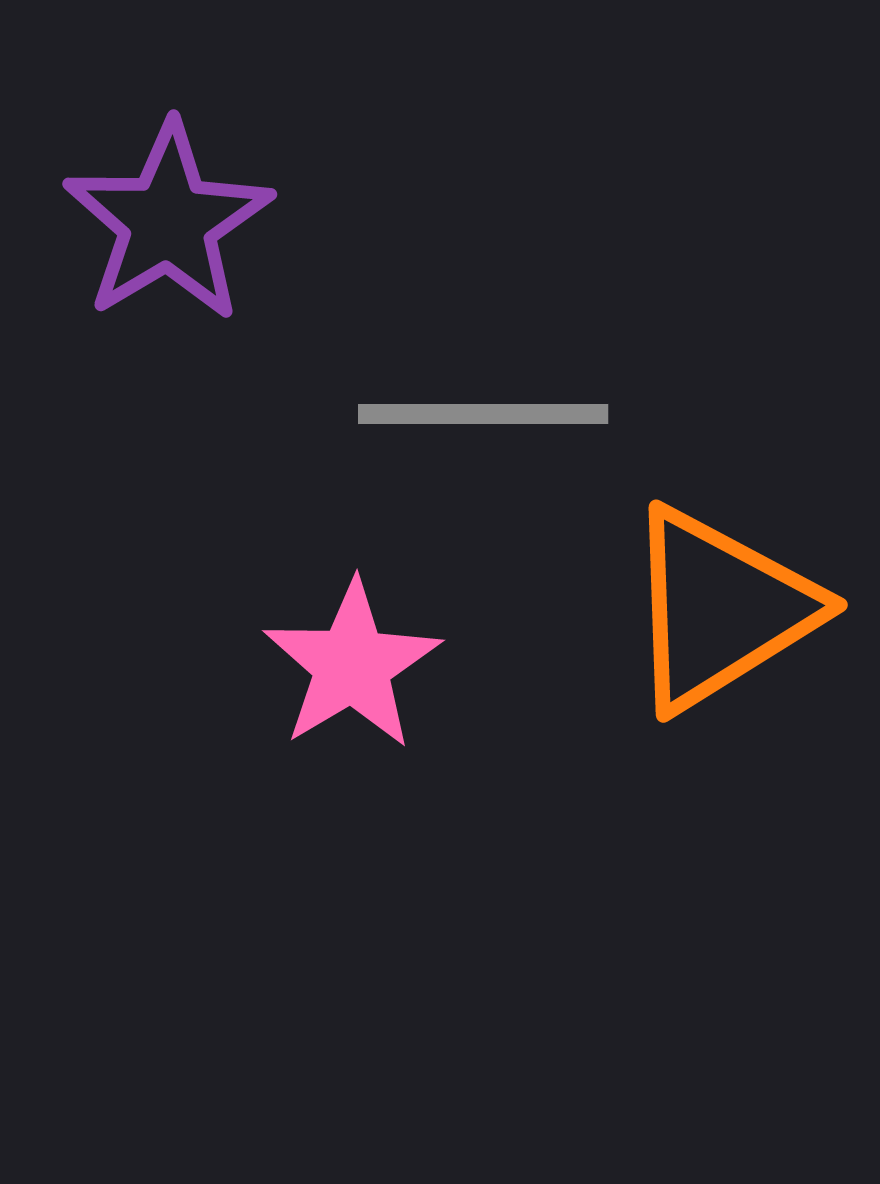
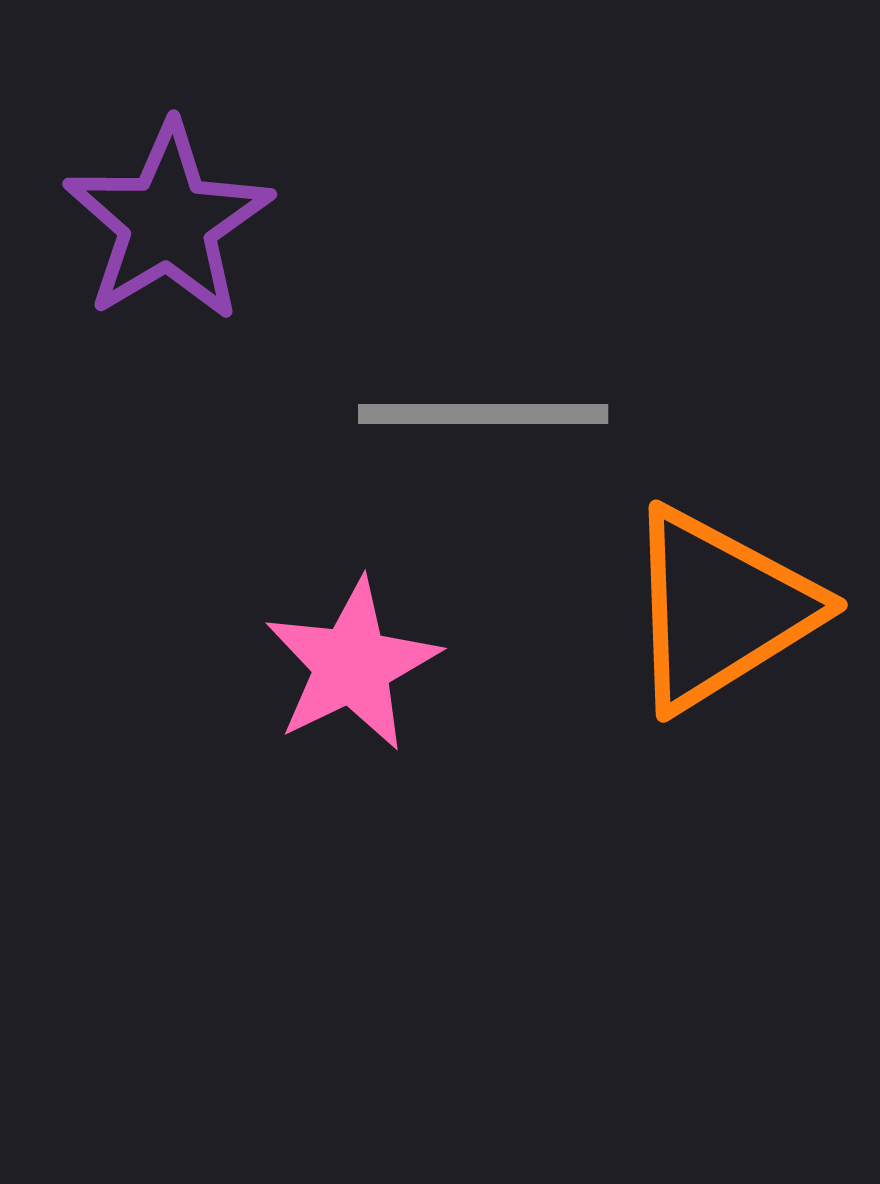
pink star: rotated 5 degrees clockwise
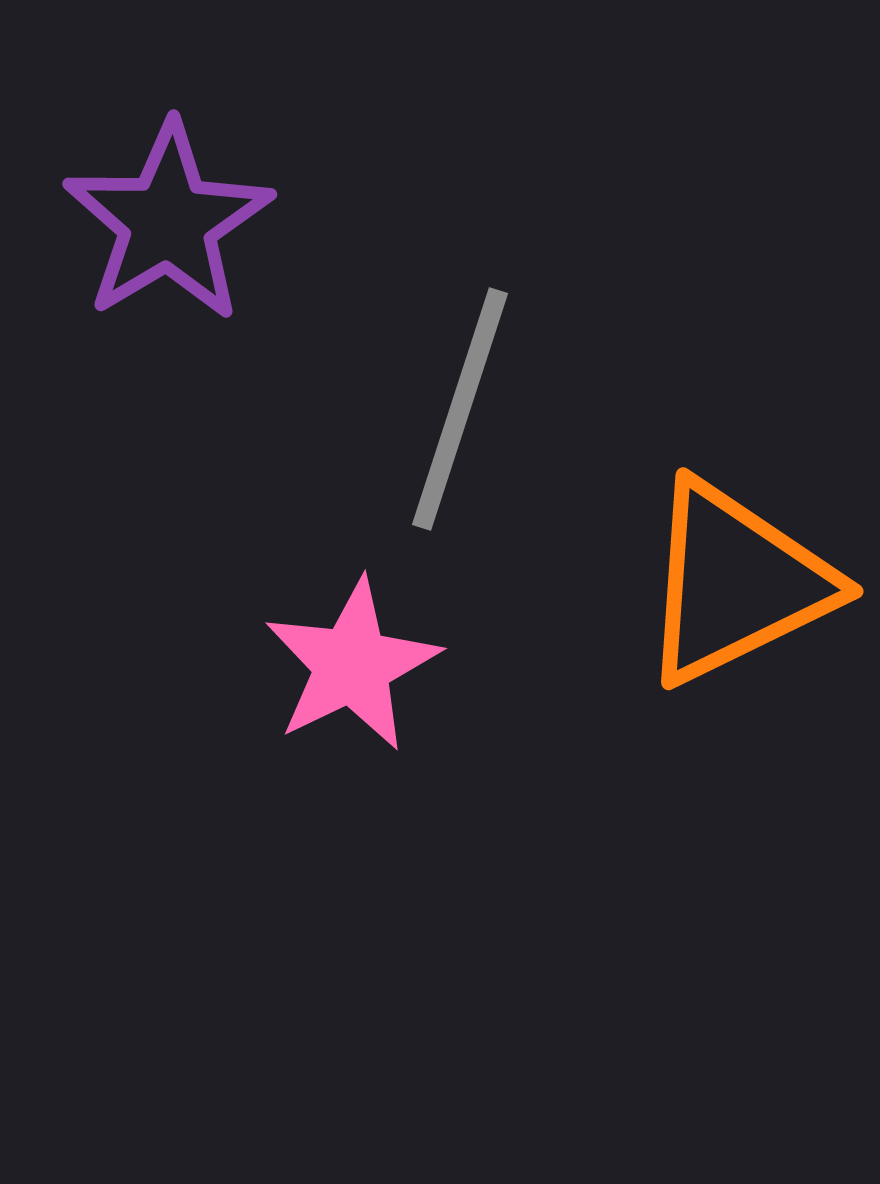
gray line: moved 23 px left, 5 px up; rotated 72 degrees counterclockwise
orange triangle: moved 16 px right, 26 px up; rotated 6 degrees clockwise
